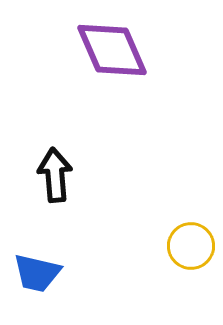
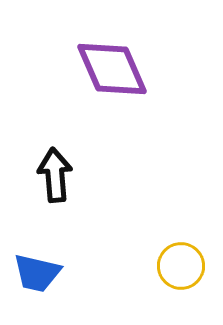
purple diamond: moved 19 px down
yellow circle: moved 10 px left, 20 px down
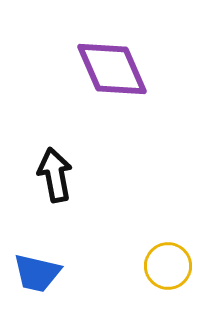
black arrow: rotated 6 degrees counterclockwise
yellow circle: moved 13 px left
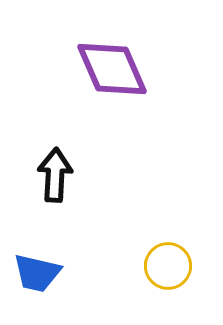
black arrow: rotated 14 degrees clockwise
